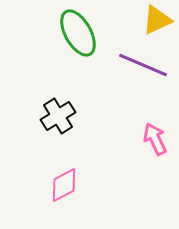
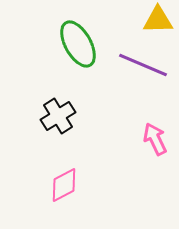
yellow triangle: moved 1 px right; rotated 24 degrees clockwise
green ellipse: moved 11 px down
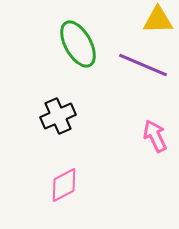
black cross: rotated 8 degrees clockwise
pink arrow: moved 3 px up
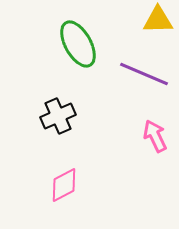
purple line: moved 1 px right, 9 px down
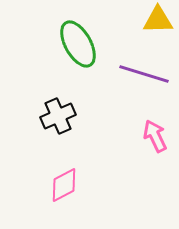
purple line: rotated 6 degrees counterclockwise
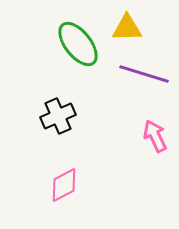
yellow triangle: moved 31 px left, 8 px down
green ellipse: rotated 9 degrees counterclockwise
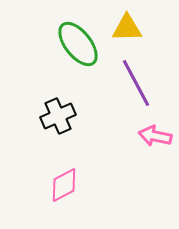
purple line: moved 8 px left, 9 px down; rotated 45 degrees clockwise
pink arrow: rotated 52 degrees counterclockwise
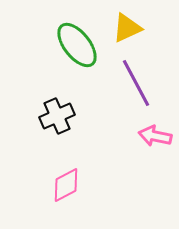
yellow triangle: rotated 24 degrees counterclockwise
green ellipse: moved 1 px left, 1 px down
black cross: moved 1 px left
pink diamond: moved 2 px right
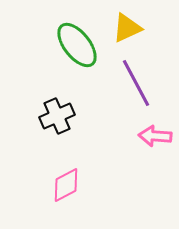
pink arrow: rotated 8 degrees counterclockwise
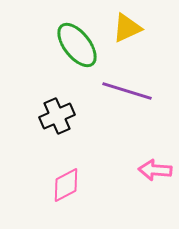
purple line: moved 9 px left, 8 px down; rotated 45 degrees counterclockwise
pink arrow: moved 34 px down
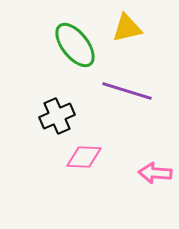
yellow triangle: rotated 12 degrees clockwise
green ellipse: moved 2 px left
pink arrow: moved 3 px down
pink diamond: moved 18 px right, 28 px up; rotated 30 degrees clockwise
